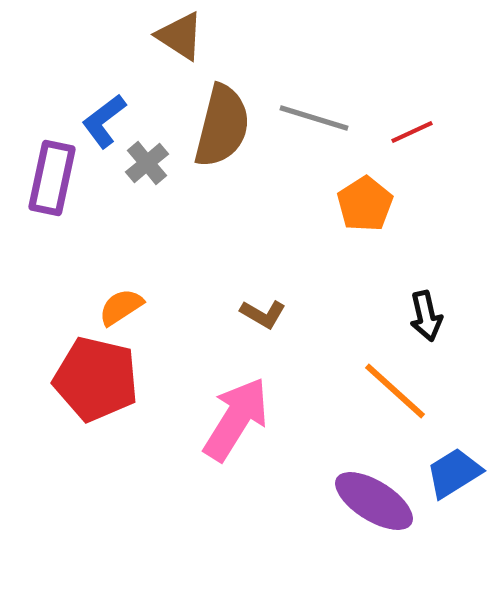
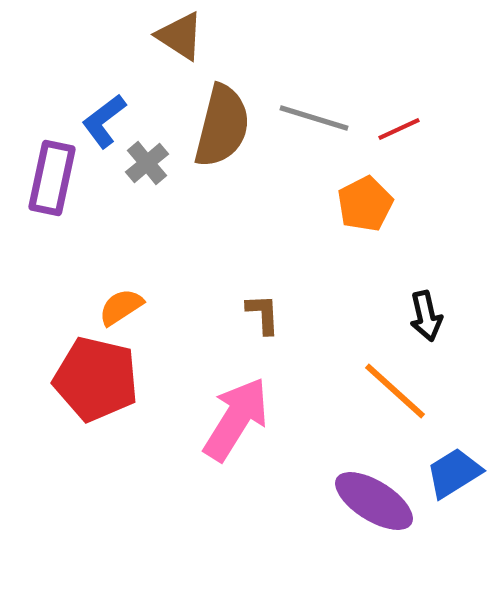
red line: moved 13 px left, 3 px up
orange pentagon: rotated 6 degrees clockwise
brown L-shape: rotated 123 degrees counterclockwise
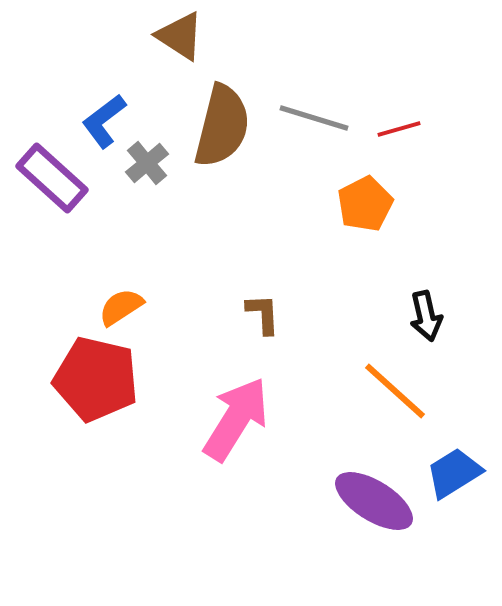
red line: rotated 9 degrees clockwise
purple rectangle: rotated 60 degrees counterclockwise
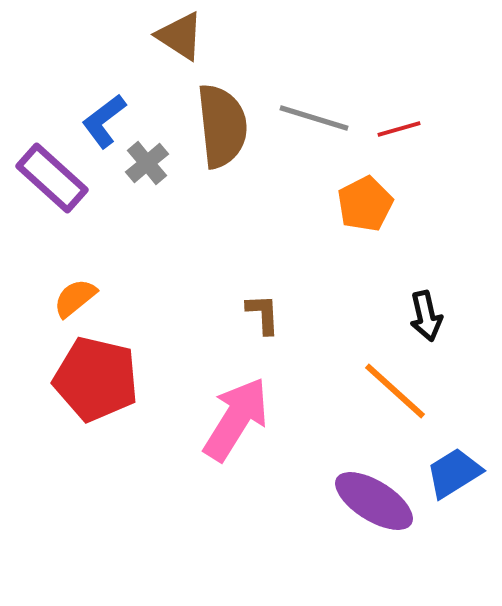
brown semicircle: rotated 20 degrees counterclockwise
orange semicircle: moved 46 px left, 9 px up; rotated 6 degrees counterclockwise
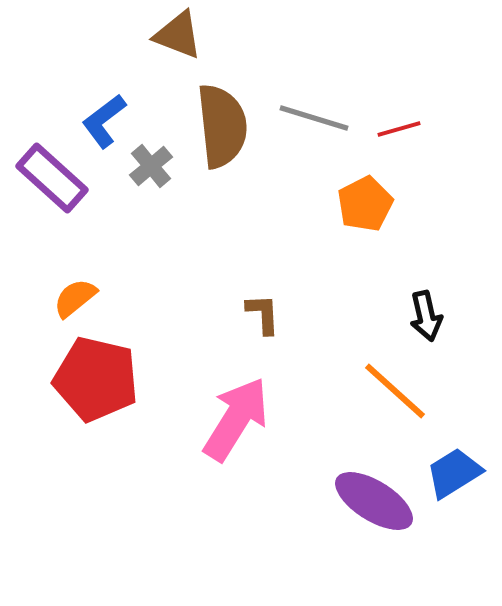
brown triangle: moved 2 px left, 1 px up; rotated 12 degrees counterclockwise
gray cross: moved 4 px right, 3 px down
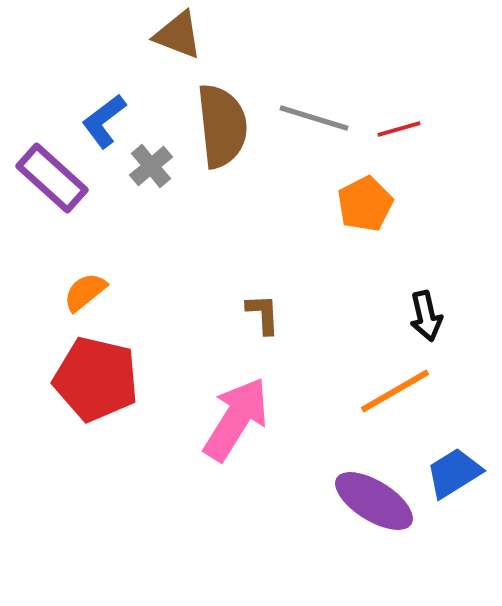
orange semicircle: moved 10 px right, 6 px up
orange line: rotated 72 degrees counterclockwise
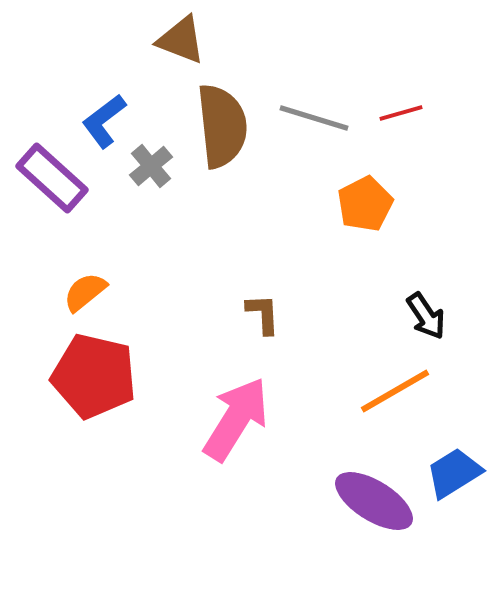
brown triangle: moved 3 px right, 5 px down
red line: moved 2 px right, 16 px up
black arrow: rotated 21 degrees counterclockwise
red pentagon: moved 2 px left, 3 px up
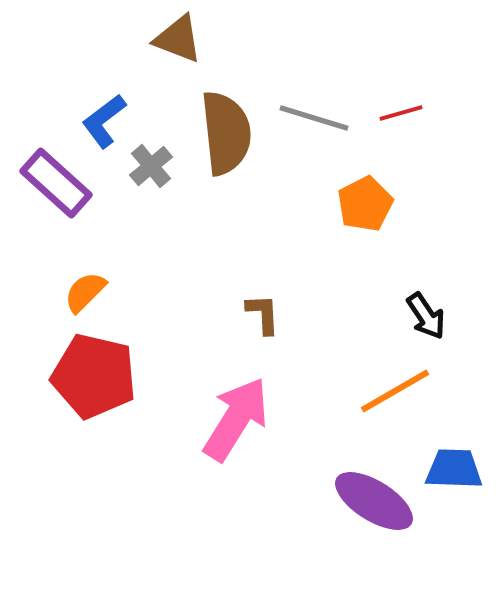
brown triangle: moved 3 px left, 1 px up
brown semicircle: moved 4 px right, 7 px down
purple rectangle: moved 4 px right, 5 px down
orange semicircle: rotated 6 degrees counterclockwise
blue trapezoid: moved 4 px up; rotated 34 degrees clockwise
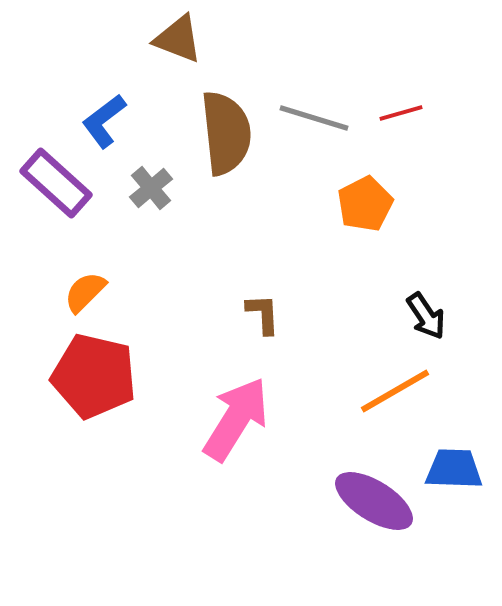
gray cross: moved 22 px down
